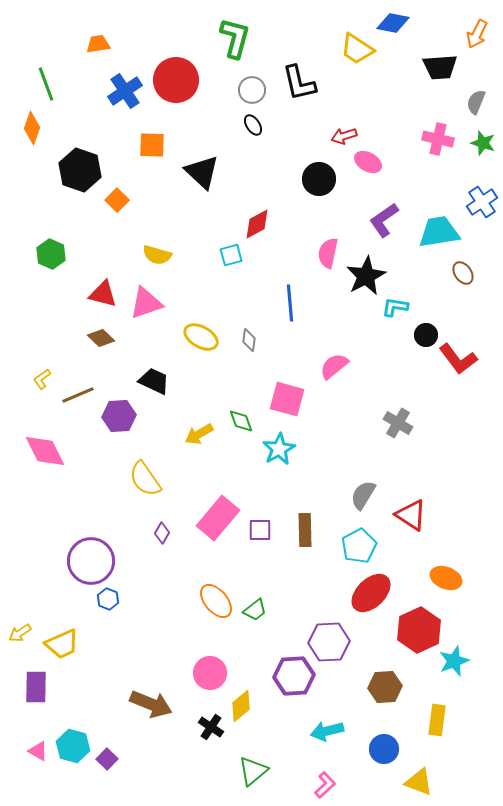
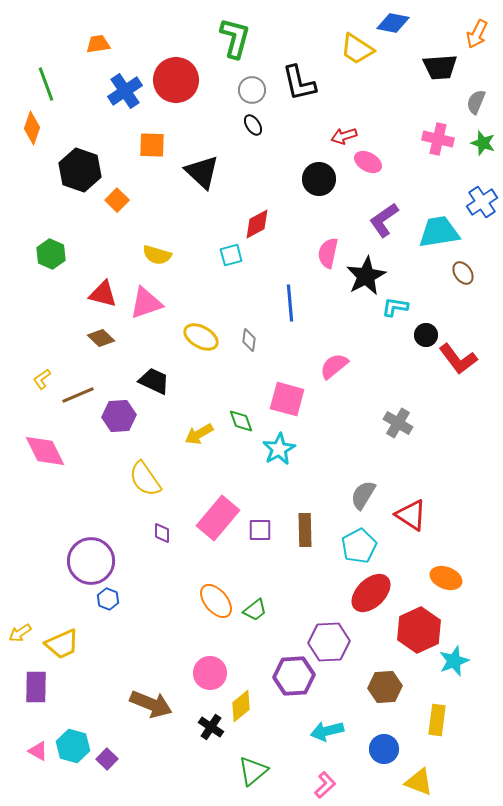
purple diamond at (162, 533): rotated 30 degrees counterclockwise
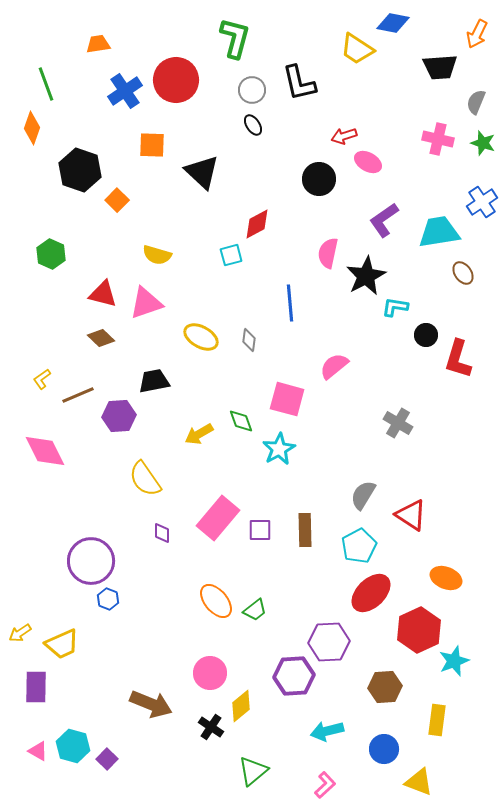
red L-shape at (458, 359): rotated 54 degrees clockwise
black trapezoid at (154, 381): rotated 36 degrees counterclockwise
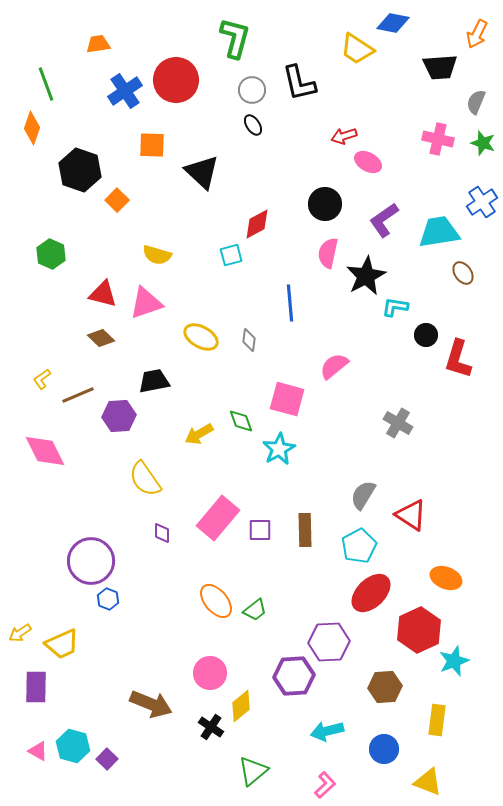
black circle at (319, 179): moved 6 px right, 25 px down
yellow triangle at (419, 782): moved 9 px right
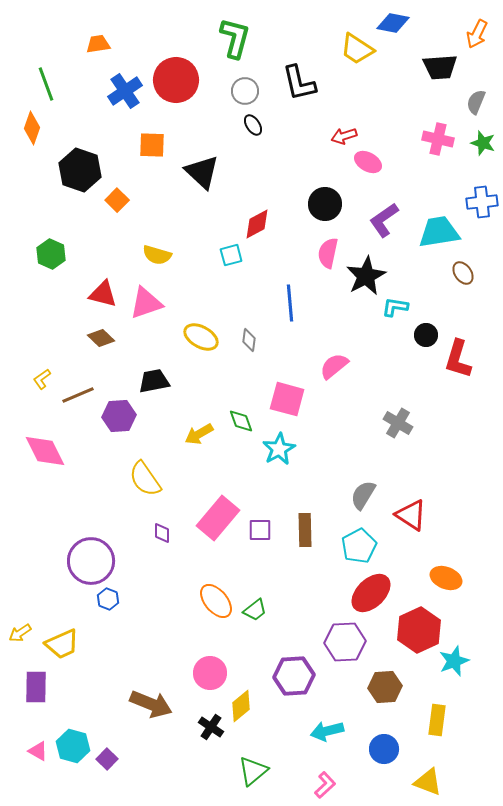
gray circle at (252, 90): moved 7 px left, 1 px down
blue cross at (482, 202): rotated 28 degrees clockwise
purple hexagon at (329, 642): moved 16 px right
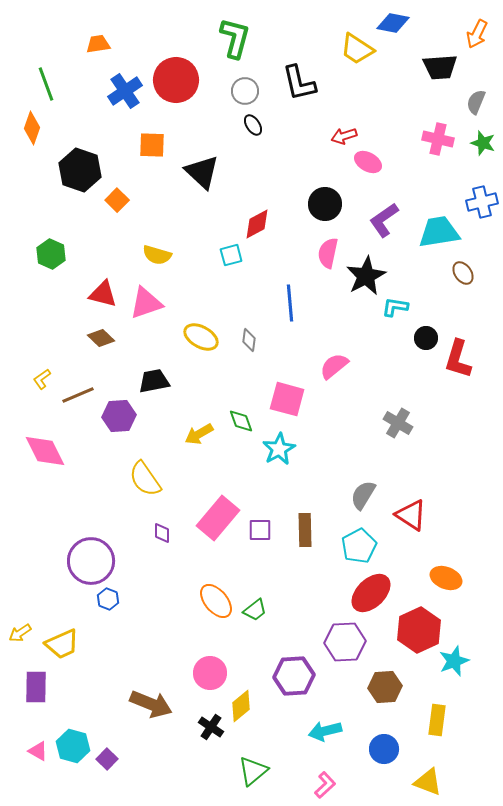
blue cross at (482, 202): rotated 8 degrees counterclockwise
black circle at (426, 335): moved 3 px down
cyan arrow at (327, 731): moved 2 px left
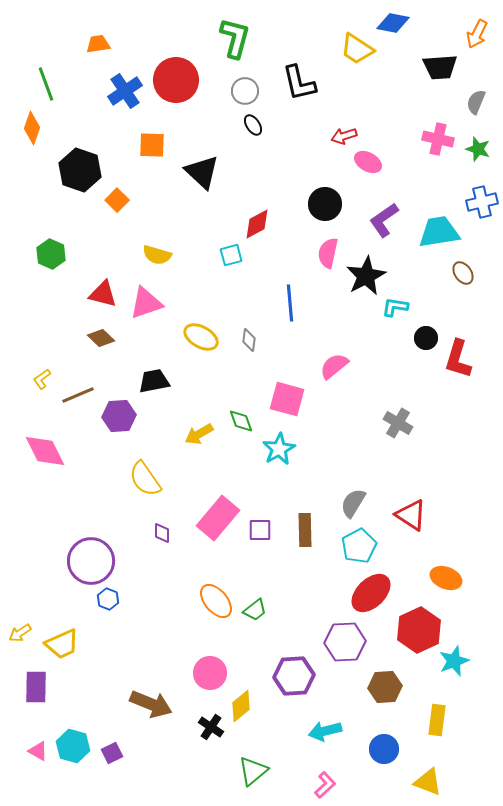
green star at (483, 143): moved 5 px left, 6 px down
gray semicircle at (363, 495): moved 10 px left, 8 px down
purple square at (107, 759): moved 5 px right, 6 px up; rotated 20 degrees clockwise
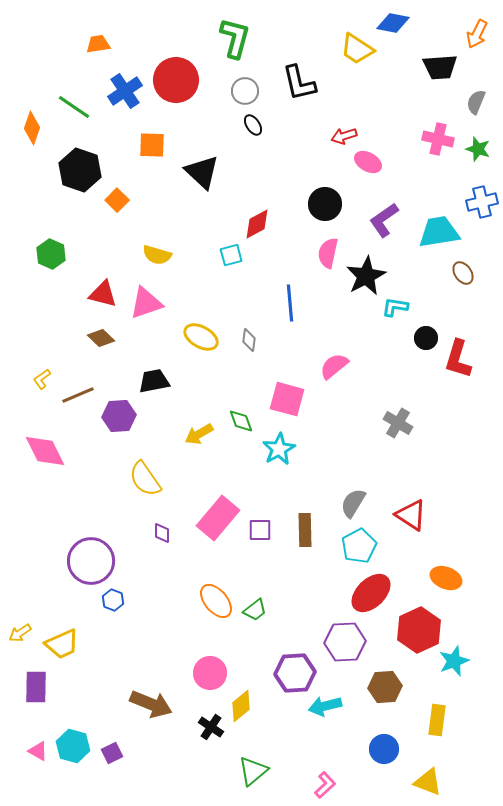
green line at (46, 84): moved 28 px right, 23 px down; rotated 36 degrees counterclockwise
blue hexagon at (108, 599): moved 5 px right, 1 px down
purple hexagon at (294, 676): moved 1 px right, 3 px up
cyan arrow at (325, 731): moved 25 px up
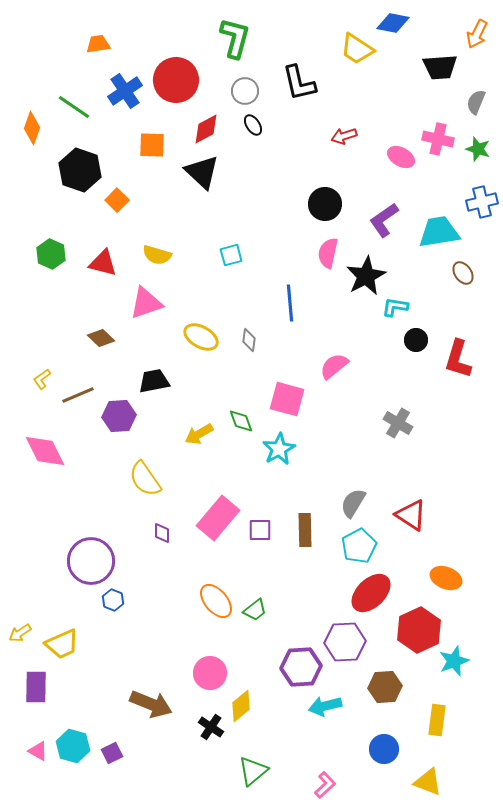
pink ellipse at (368, 162): moved 33 px right, 5 px up
red diamond at (257, 224): moved 51 px left, 95 px up
red triangle at (103, 294): moved 31 px up
black circle at (426, 338): moved 10 px left, 2 px down
purple hexagon at (295, 673): moved 6 px right, 6 px up
